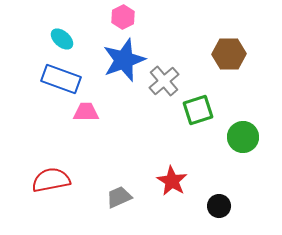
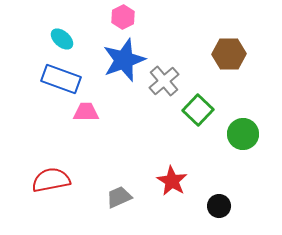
green square: rotated 28 degrees counterclockwise
green circle: moved 3 px up
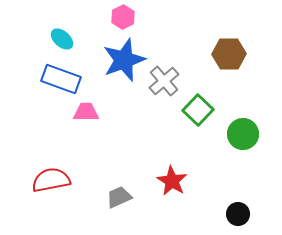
black circle: moved 19 px right, 8 px down
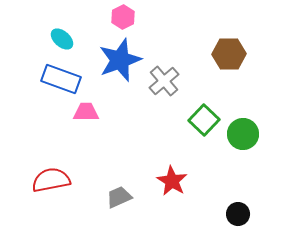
blue star: moved 4 px left
green square: moved 6 px right, 10 px down
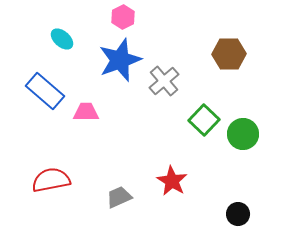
blue rectangle: moved 16 px left, 12 px down; rotated 21 degrees clockwise
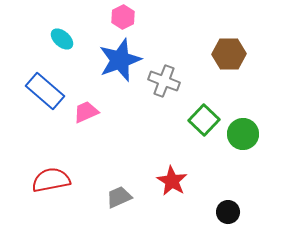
gray cross: rotated 28 degrees counterclockwise
pink trapezoid: rotated 24 degrees counterclockwise
black circle: moved 10 px left, 2 px up
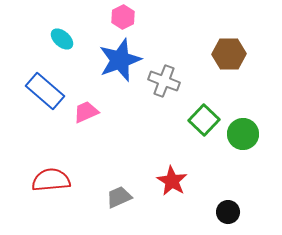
red semicircle: rotated 6 degrees clockwise
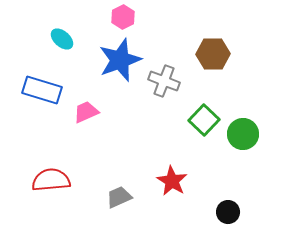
brown hexagon: moved 16 px left
blue rectangle: moved 3 px left, 1 px up; rotated 24 degrees counterclockwise
